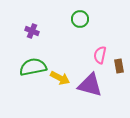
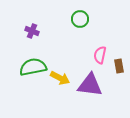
purple triangle: rotated 8 degrees counterclockwise
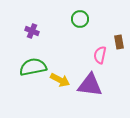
brown rectangle: moved 24 px up
yellow arrow: moved 2 px down
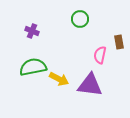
yellow arrow: moved 1 px left, 1 px up
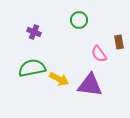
green circle: moved 1 px left, 1 px down
purple cross: moved 2 px right, 1 px down
pink semicircle: moved 1 px left, 1 px up; rotated 48 degrees counterclockwise
green semicircle: moved 1 px left, 1 px down
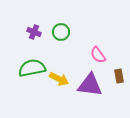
green circle: moved 18 px left, 12 px down
brown rectangle: moved 34 px down
pink semicircle: moved 1 px left, 1 px down
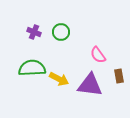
green semicircle: rotated 8 degrees clockwise
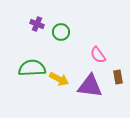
purple cross: moved 3 px right, 8 px up
brown rectangle: moved 1 px left, 1 px down
purple triangle: moved 1 px down
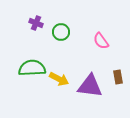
purple cross: moved 1 px left, 1 px up
pink semicircle: moved 3 px right, 14 px up
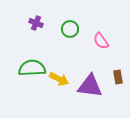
green circle: moved 9 px right, 3 px up
